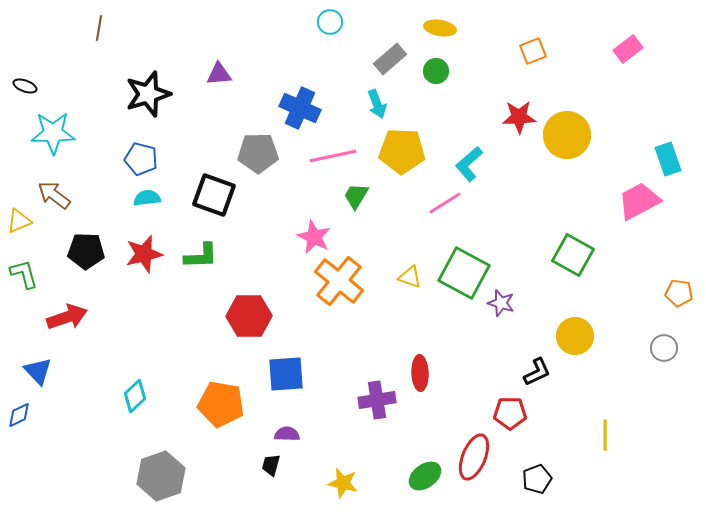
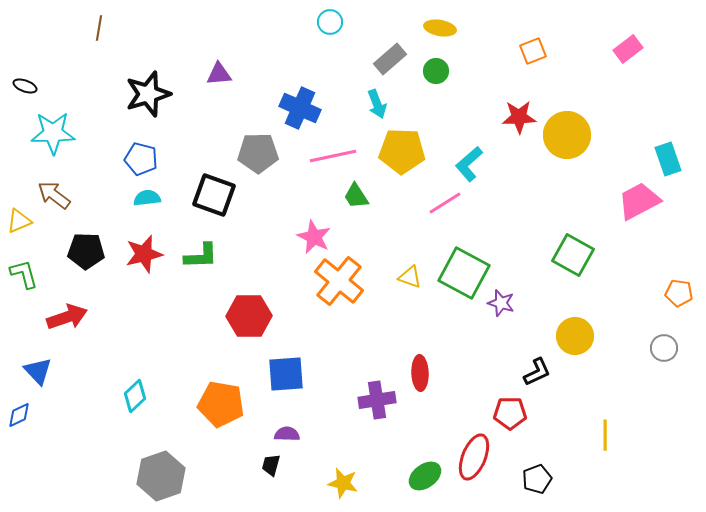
green trapezoid at (356, 196): rotated 64 degrees counterclockwise
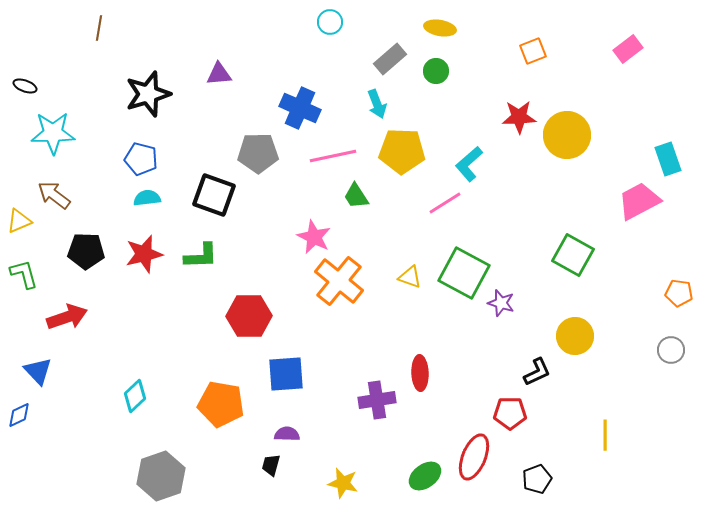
gray circle at (664, 348): moved 7 px right, 2 px down
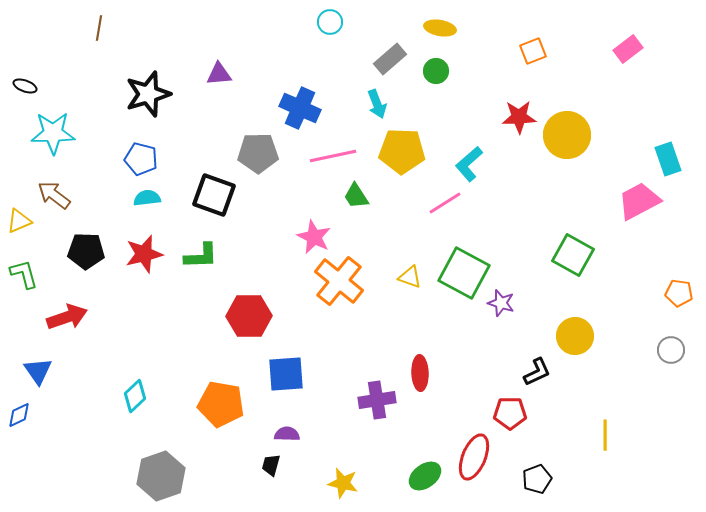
blue triangle at (38, 371): rotated 8 degrees clockwise
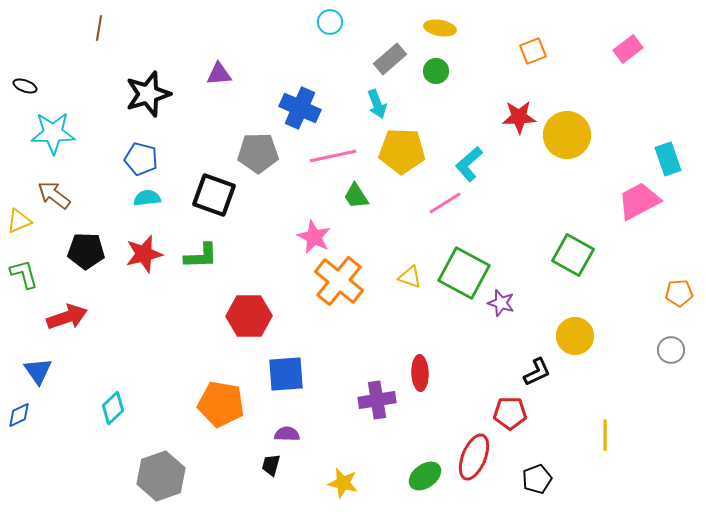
orange pentagon at (679, 293): rotated 12 degrees counterclockwise
cyan diamond at (135, 396): moved 22 px left, 12 px down
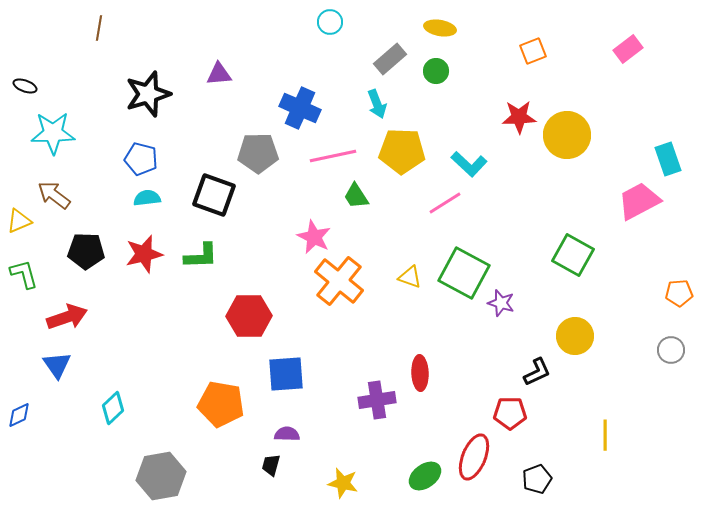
cyan L-shape at (469, 164): rotated 96 degrees counterclockwise
blue triangle at (38, 371): moved 19 px right, 6 px up
gray hexagon at (161, 476): rotated 9 degrees clockwise
